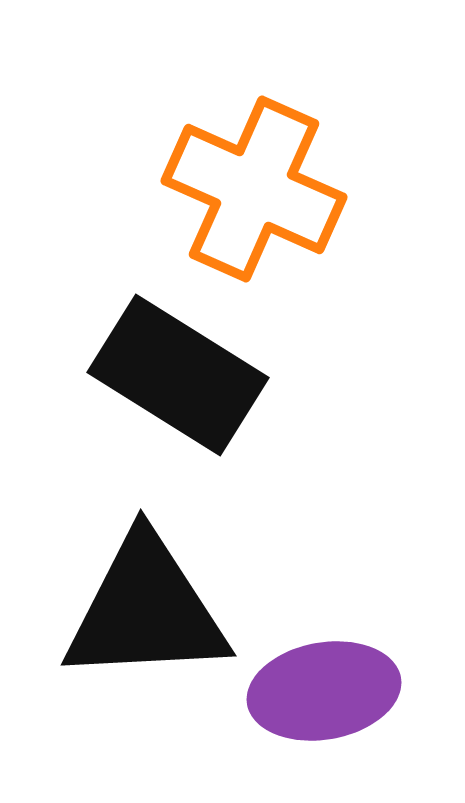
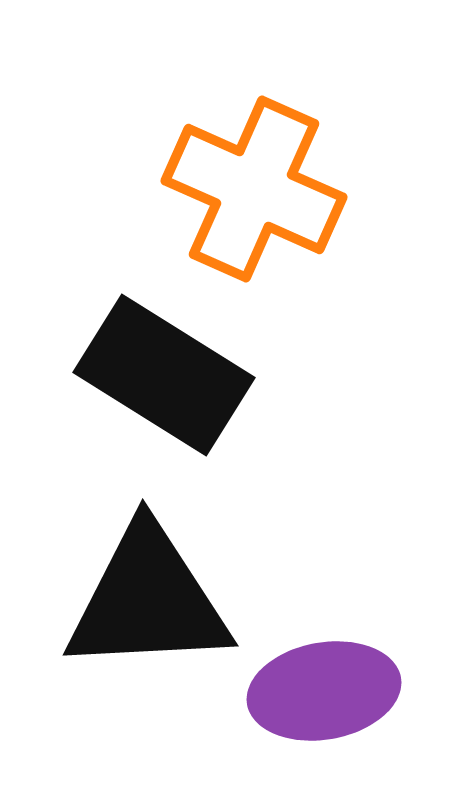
black rectangle: moved 14 px left
black triangle: moved 2 px right, 10 px up
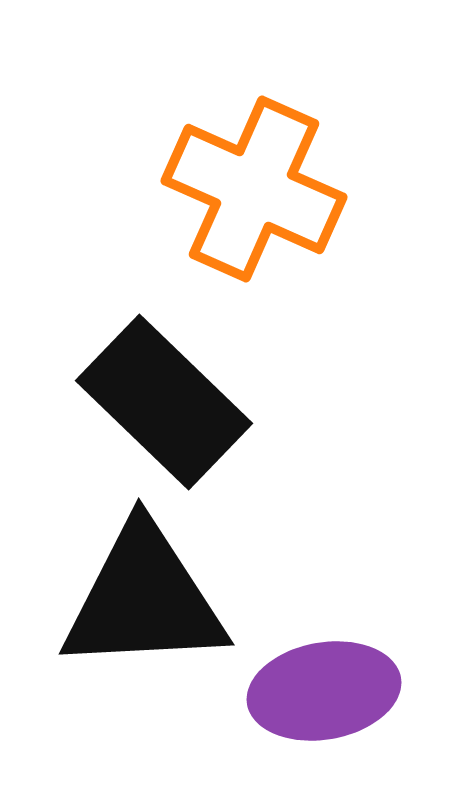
black rectangle: moved 27 px down; rotated 12 degrees clockwise
black triangle: moved 4 px left, 1 px up
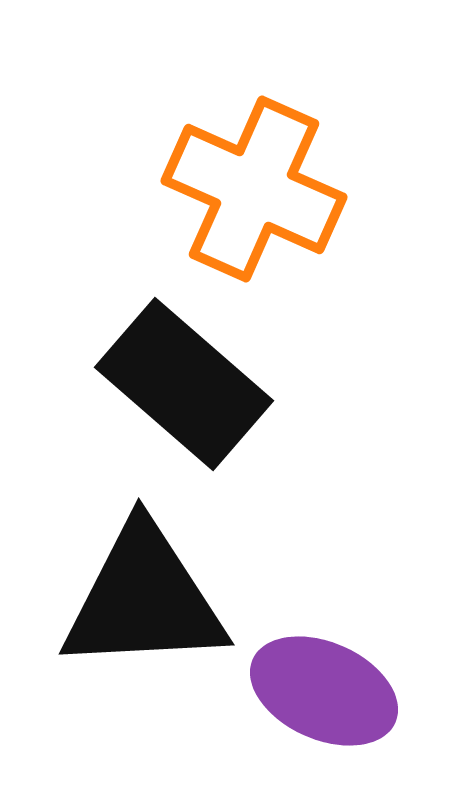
black rectangle: moved 20 px right, 18 px up; rotated 3 degrees counterclockwise
purple ellipse: rotated 34 degrees clockwise
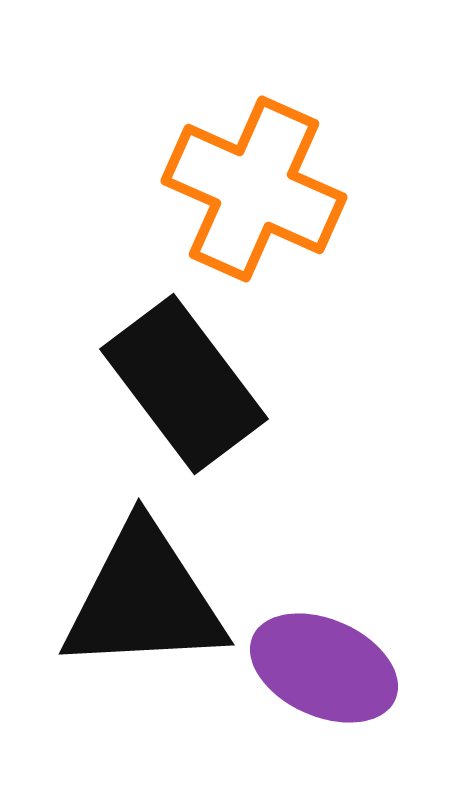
black rectangle: rotated 12 degrees clockwise
purple ellipse: moved 23 px up
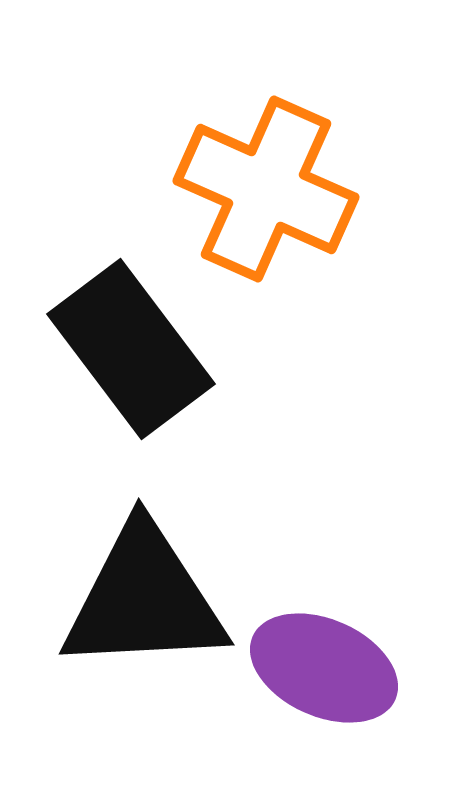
orange cross: moved 12 px right
black rectangle: moved 53 px left, 35 px up
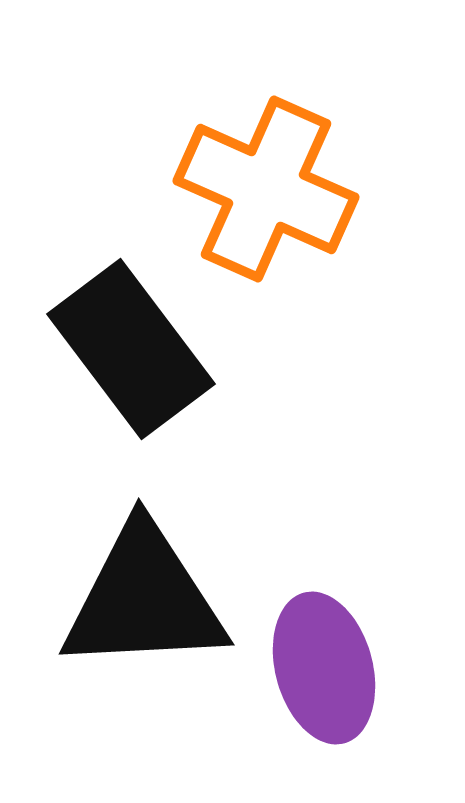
purple ellipse: rotated 51 degrees clockwise
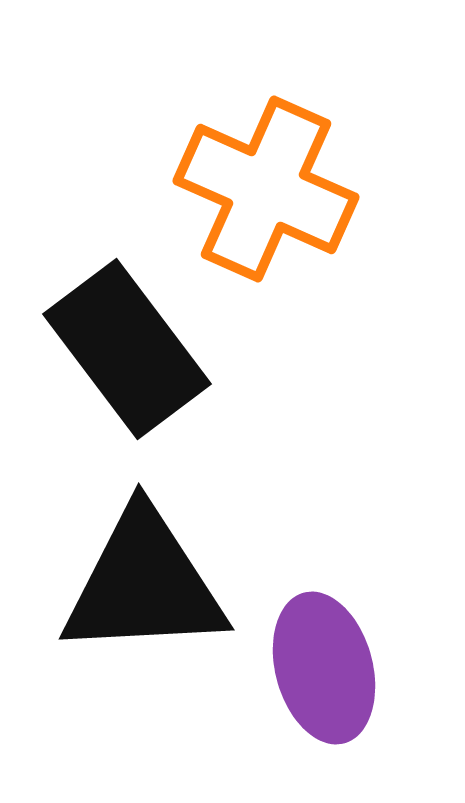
black rectangle: moved 4 px left
black triangle: moved 15 px up
